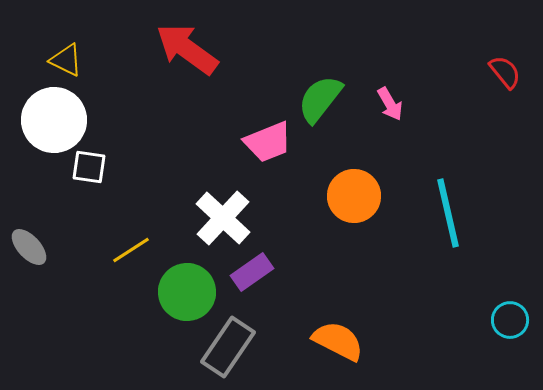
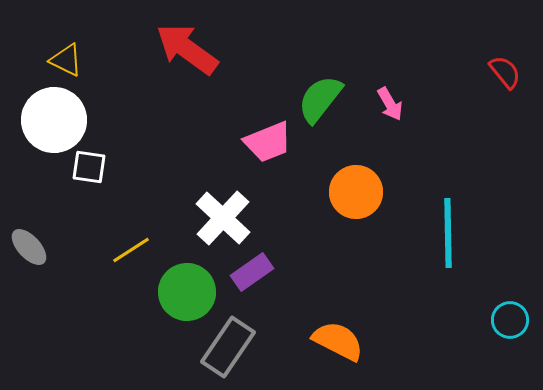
orange circle: moved 2 px right, 4 px up
cyan line: moved 20 px down; rotated 12 degrees clockwise
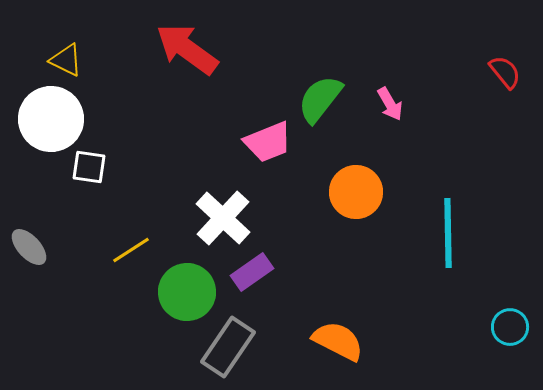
white circle: moved 3 px left, 1 px up
cyan circle: moved 7 px down
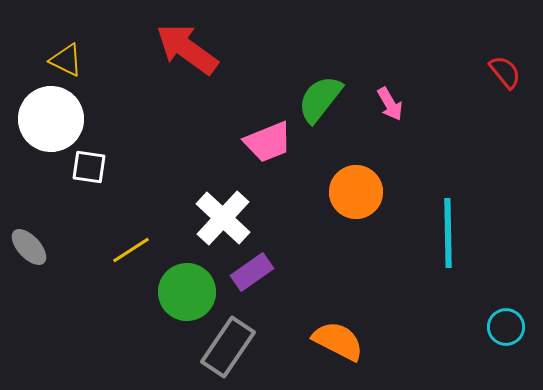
cyan circle: moved 4 px left
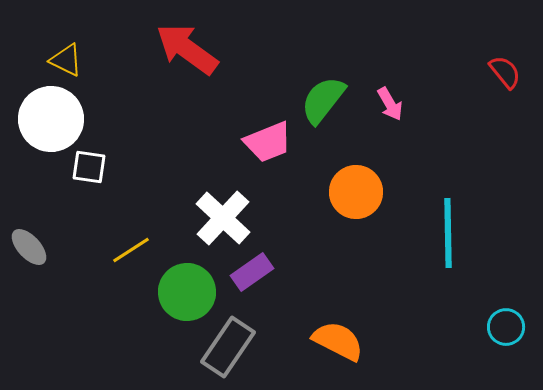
green semicircle: moved 3 px right, 1 px down
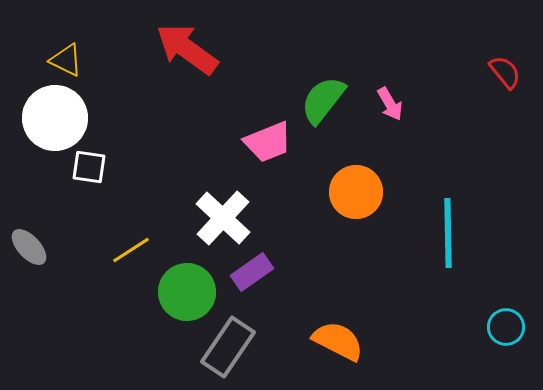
white circle: moved 4 px right, 1 px up
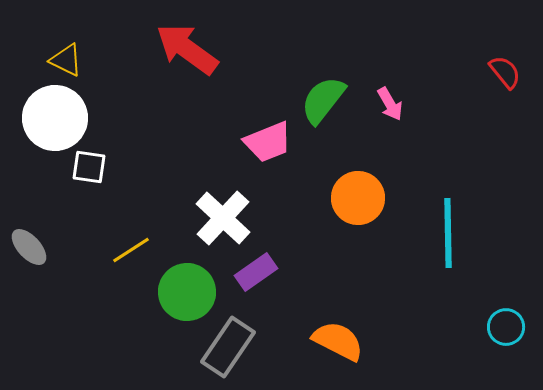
orange circle: moved 2 px right, 6 px down
purple rectangle: moved 4 px right
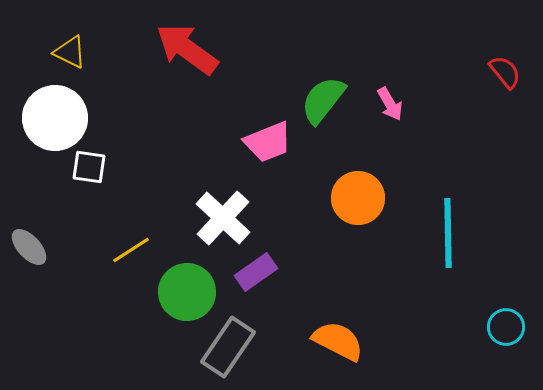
yellow triangle: moved 4 px right, 8 px up
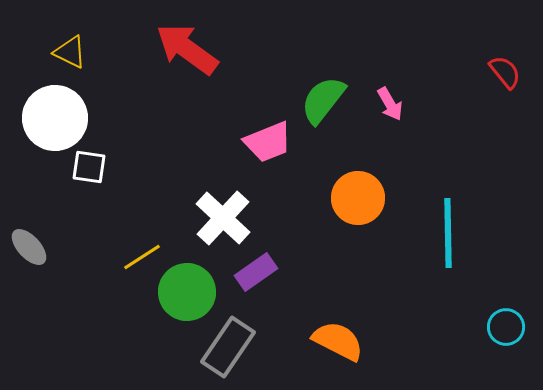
yellow line: moved 11 px right, 7 px down
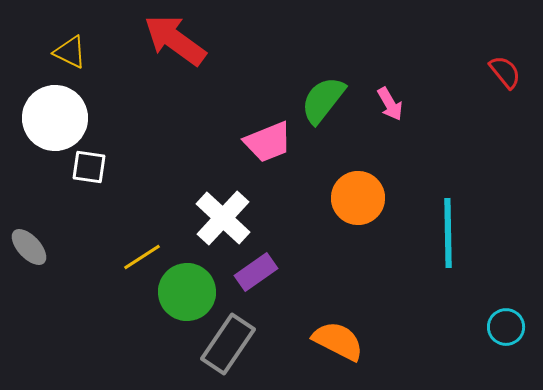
red arrow: moved 12 px left, 9 px up
gray rectangle: moved 3 px up
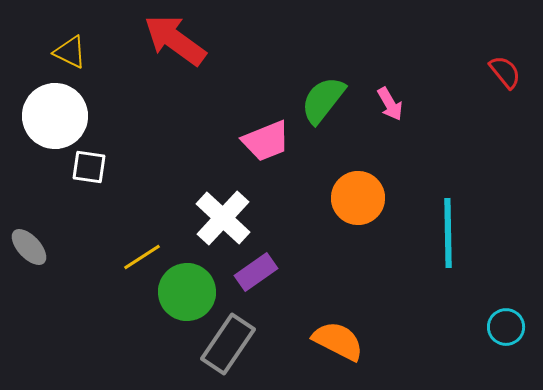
white circle: moved 2 px up
pink trapezoid: moved 2 px left, 1 px up
